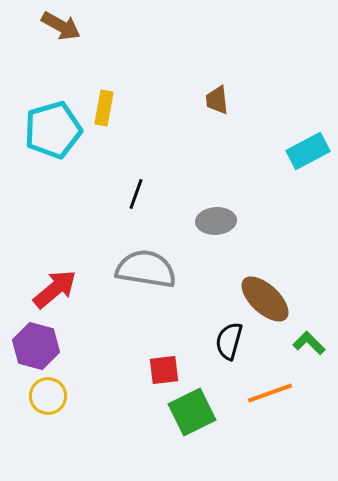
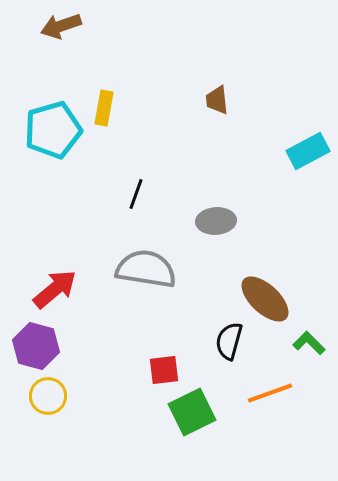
brown arrow: rotated 132 degrees clockwise
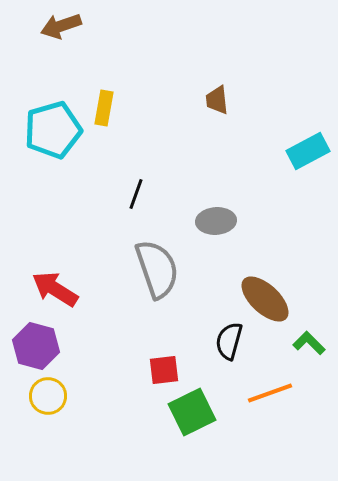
gray semicircle: moved 11 px right; rotated 62 degrees clockwise
red arrow: rotated 108 degrees counterclockwise
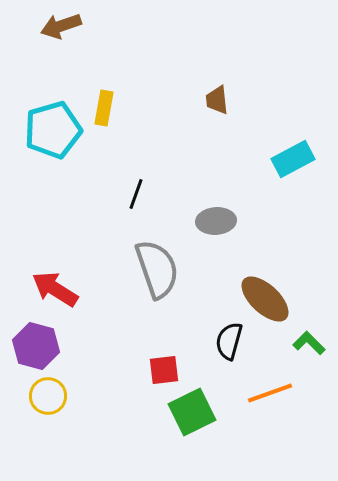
cyan rectangle: moved 15 px left, 8 px down
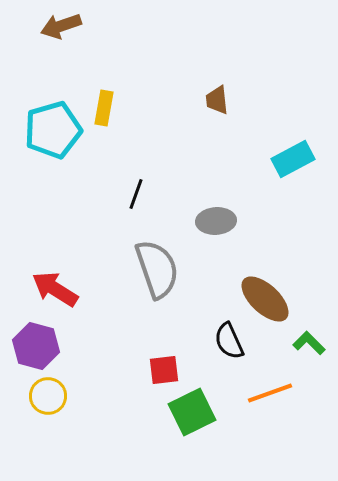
black semicircle: rotated 39 degrees counterclockwise
